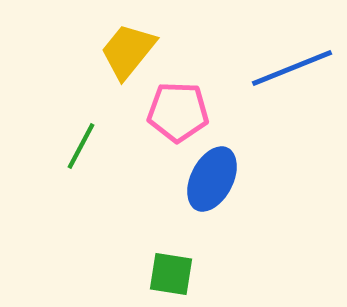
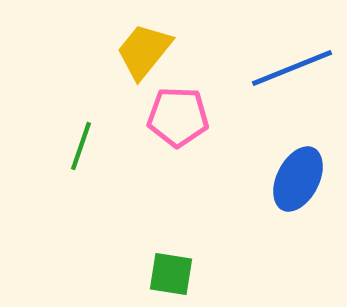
yellow trapezoid: moved 16 px right
pink pentagon: moved 5 px down
green line: rotated 9 degrees counterclockwise
blue ellipse: moved 86 px right
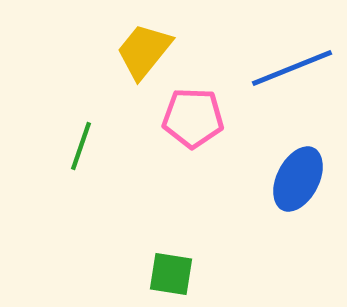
pink pentagon: moved 15 px right, 1 px down
